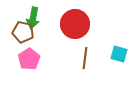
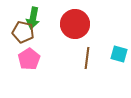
brown line: moved 2 px right
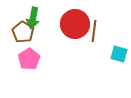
brown pentagon: rotated 20 degrees clockwise
brown line: moved 7 px right, 27 px up
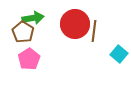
green arrow: rotated 110 degrees counterclockwise
cyan square: rotated 24 degrees clockwise
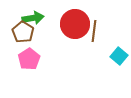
cyan square: moved 2 px down
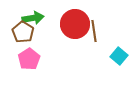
brown line: rotated 15 degrees counterclockwise
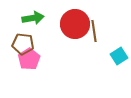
brown pentagon: moved 12 px down; rotated 25 degrees counterclockwise
cyan square: rotated 18 degrees clockwise
